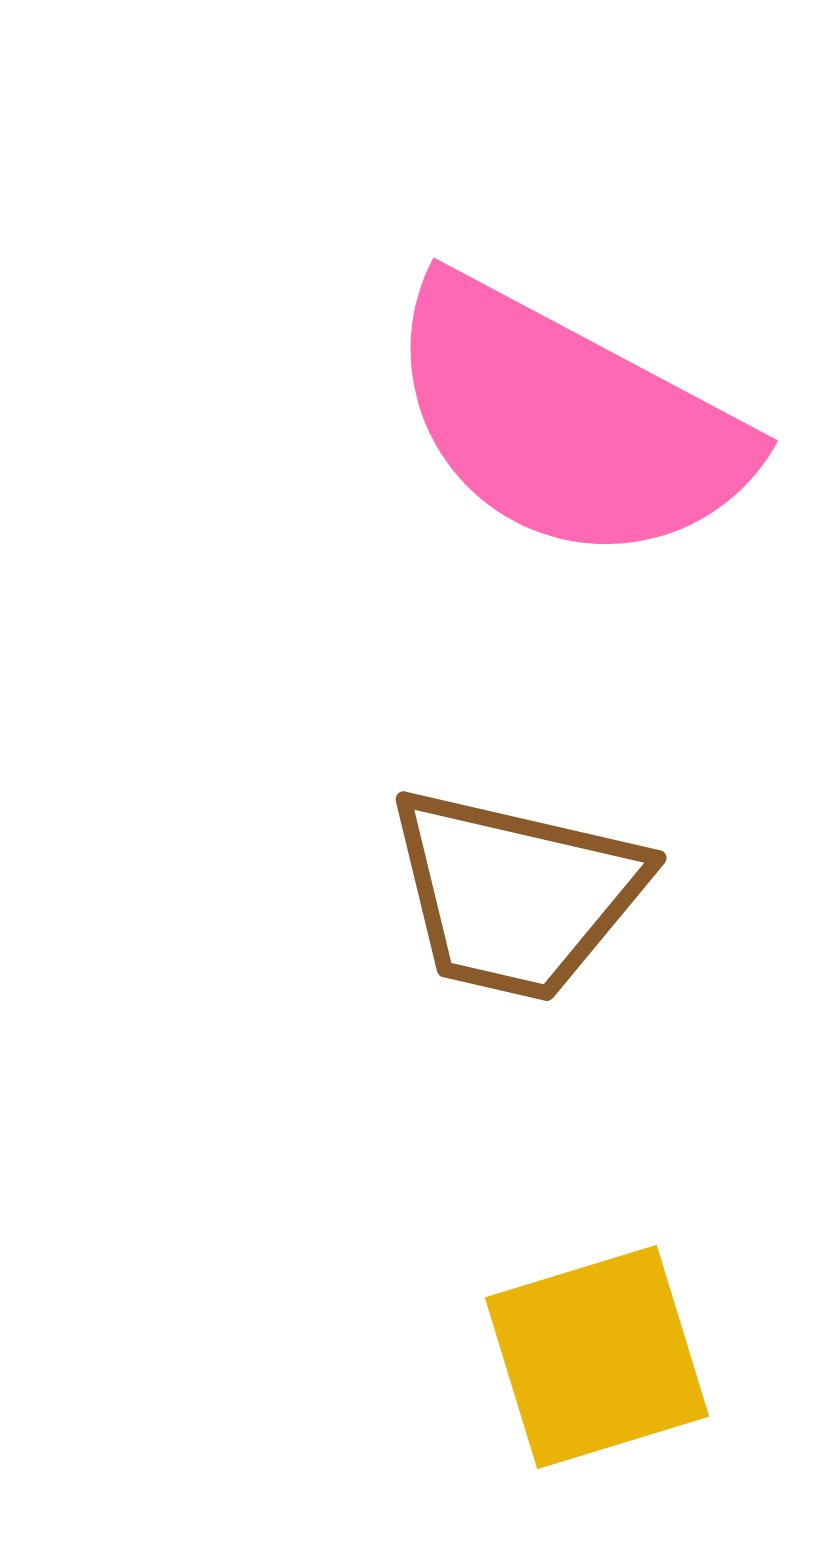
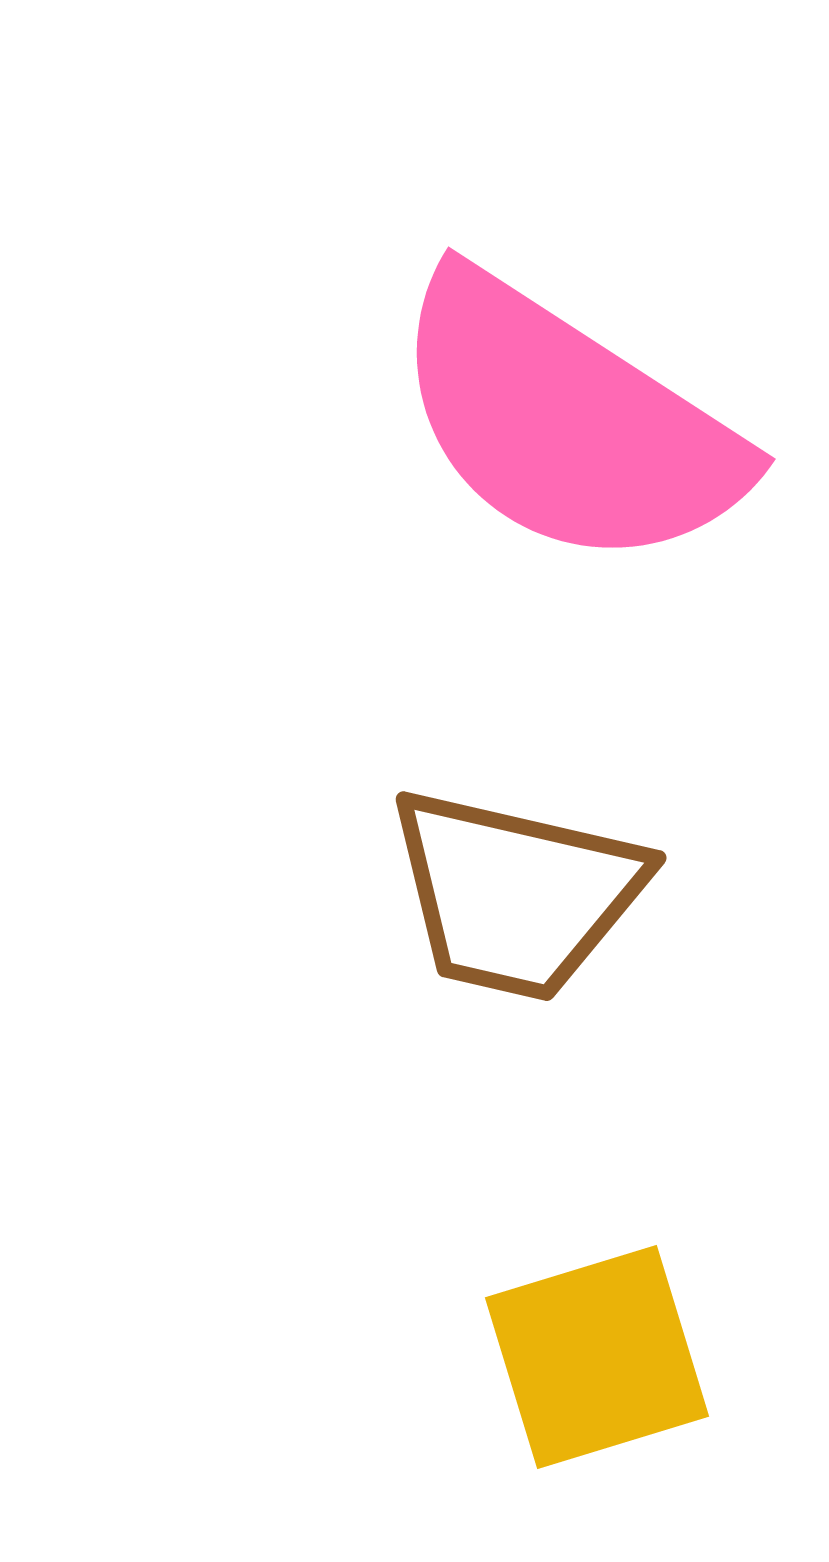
pink semicircle: rotated 5 degrees clockwise
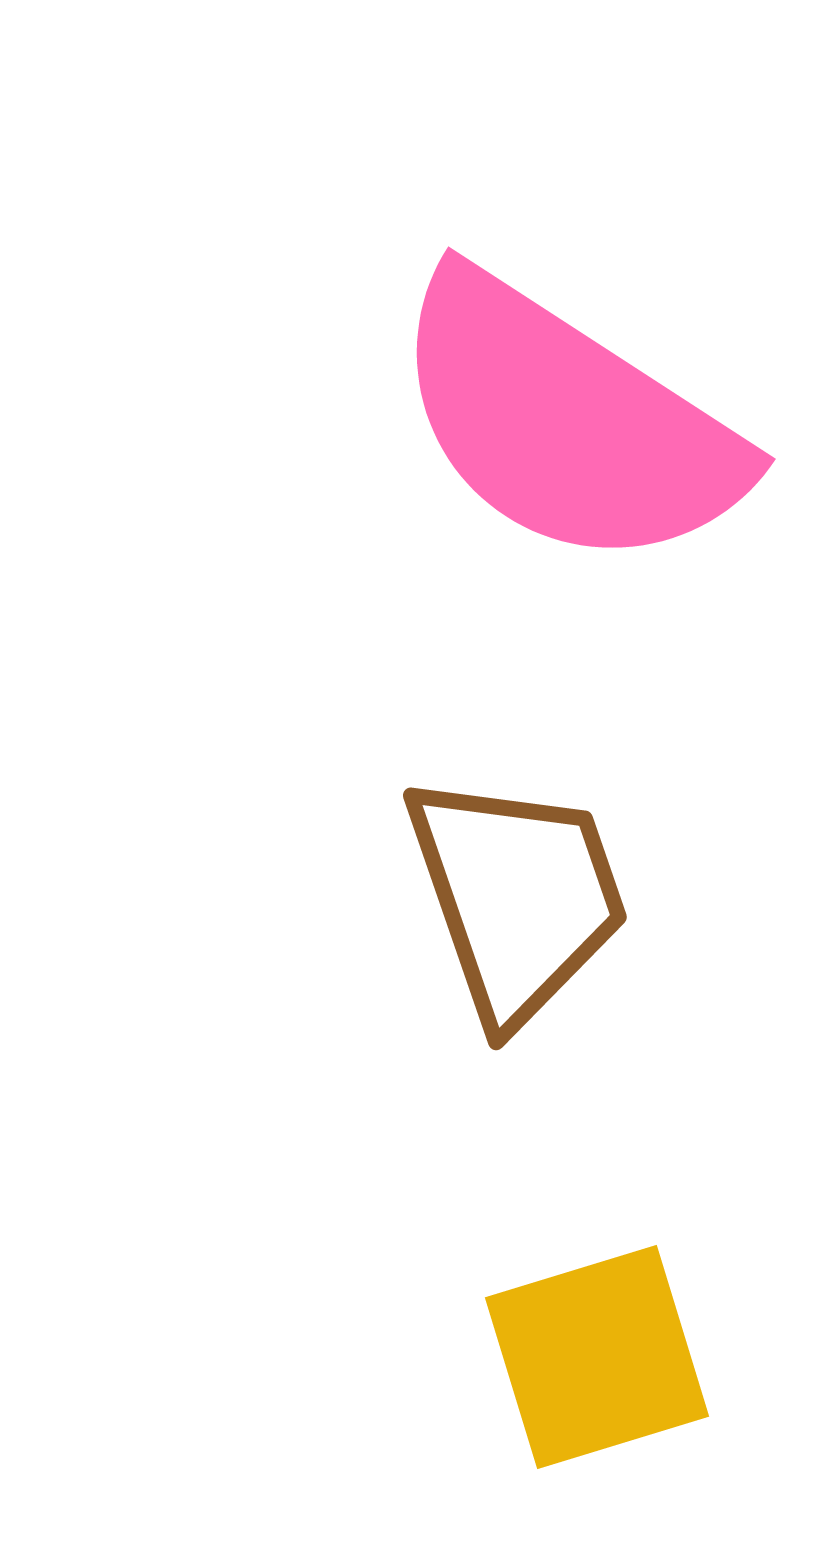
brown trapezoid: moved 1 px right, 3 px down; rotated 122 degrees counterclockwise
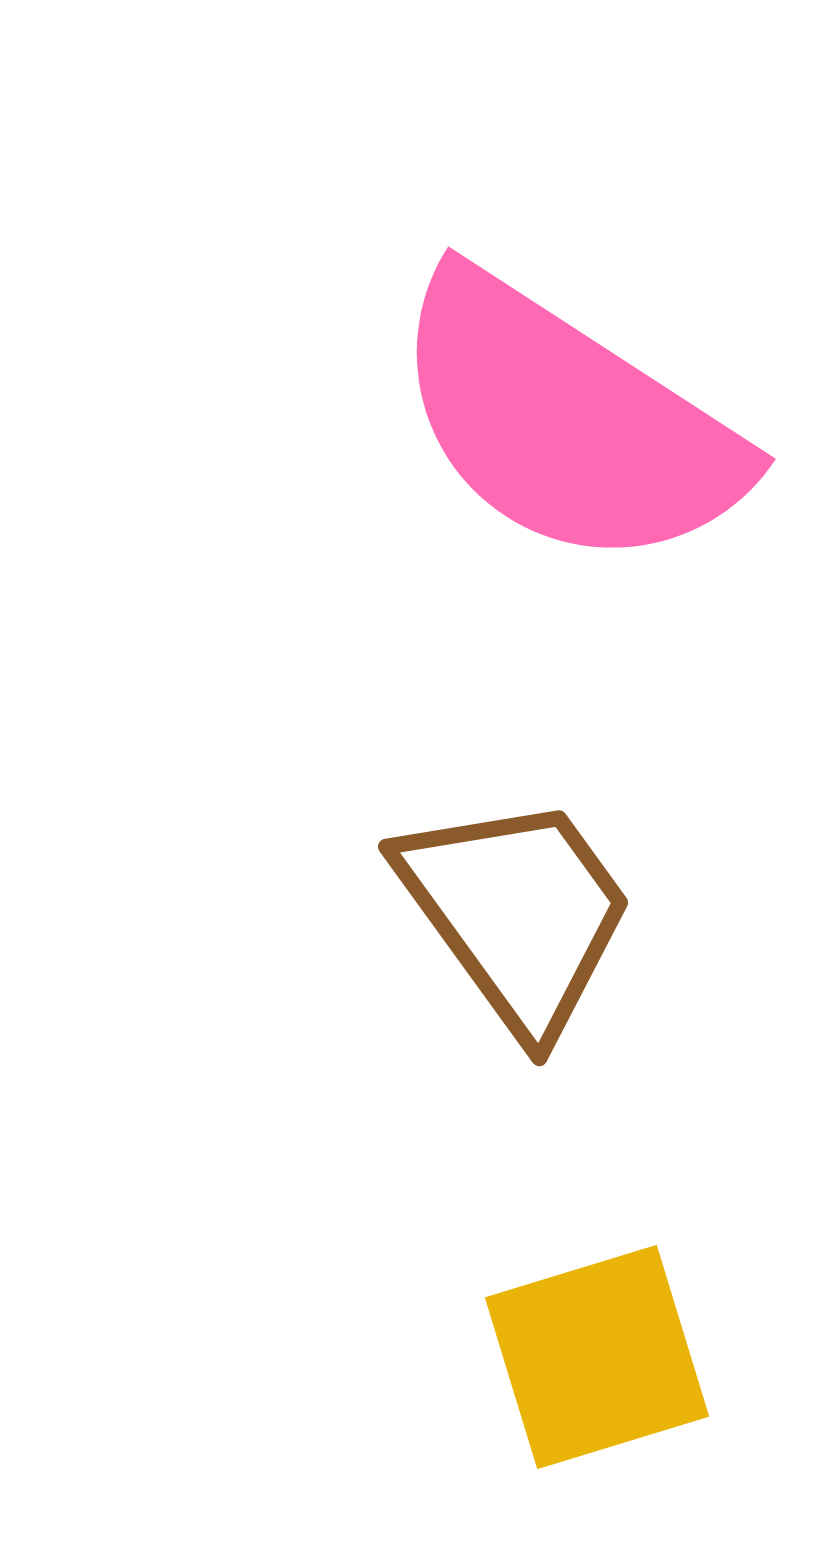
brown trapezoid: moved 16 px down; rotated 17 degrees counterclockwise
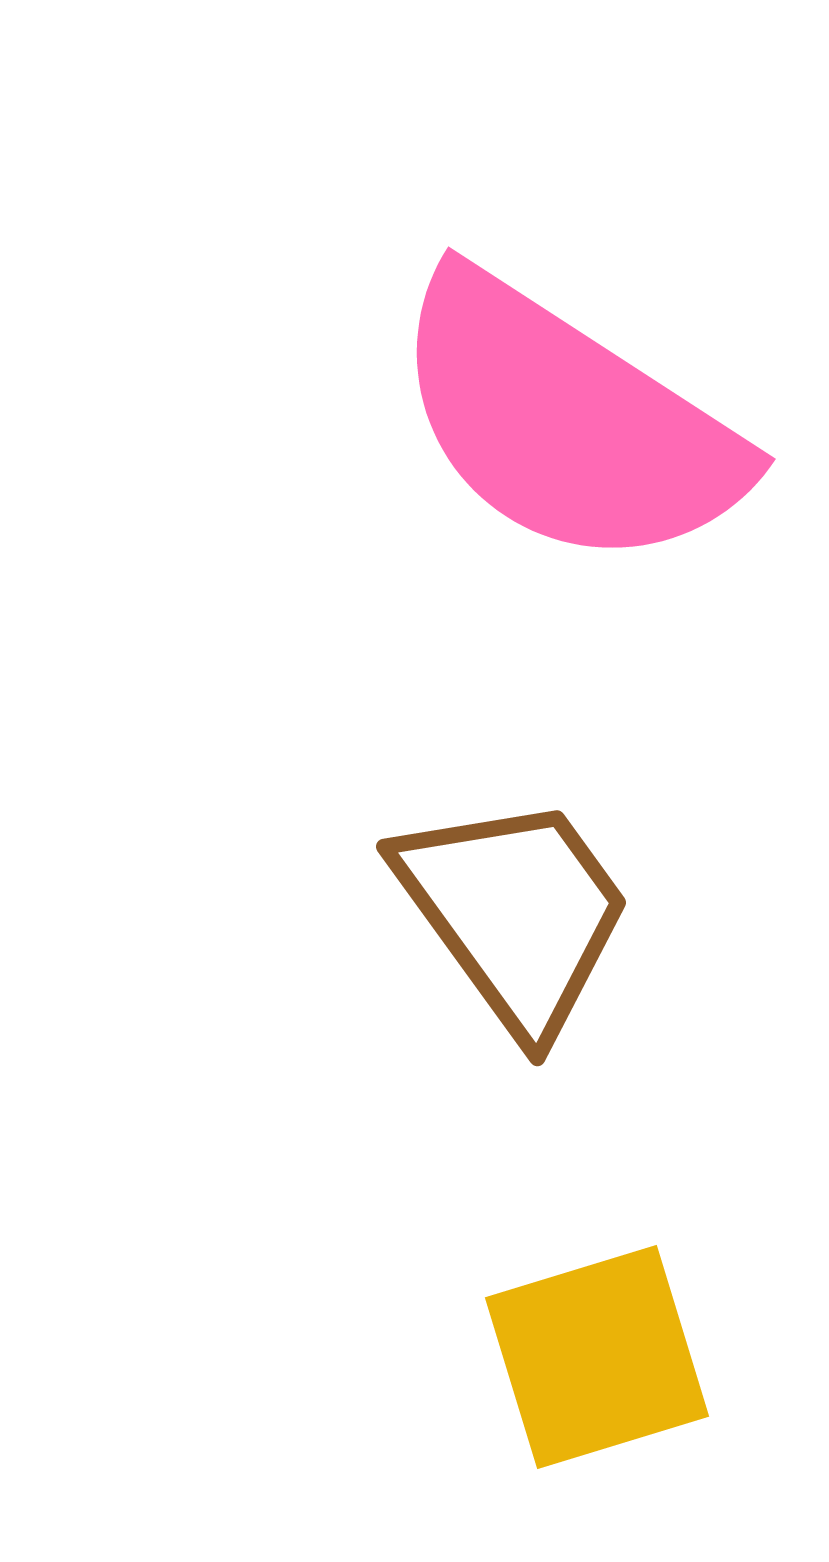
brown trapezoid: moved 2 px left
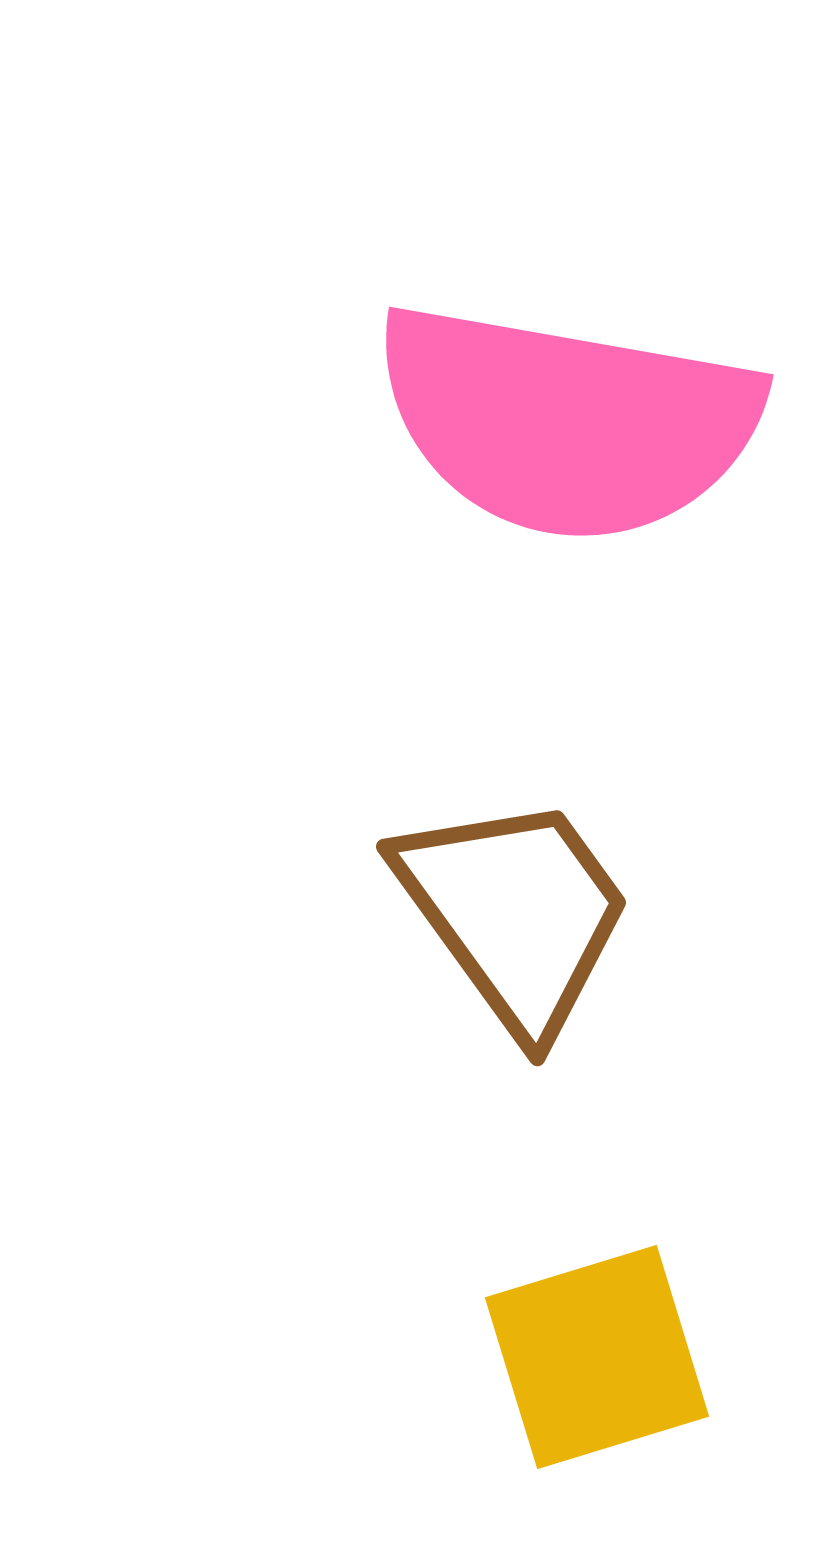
pink semicircle: rotated 23 degrees counterclockwise
